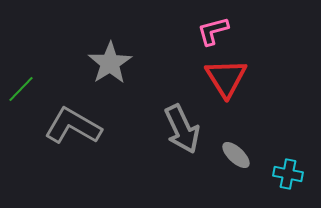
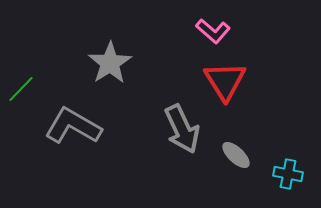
pink L-shape: rotated 124 degrees counterclockwise
red triangle: moved 1 px left, 3 px down
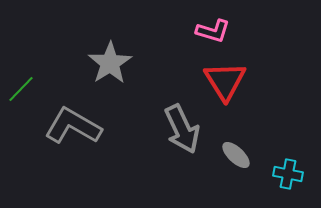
pink L-shape: rotated 24 degrees counterclockwise
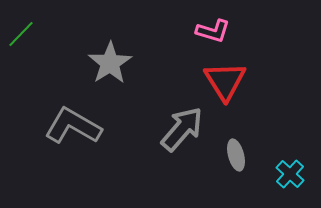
green line: moved 55 px up
gray arrow: rotated 114 degrees counterclockwise
gray ellipse: rotated 32 degrees clockwise
cyan cross: moved 2 px right; rotated 32 degrees clockwise
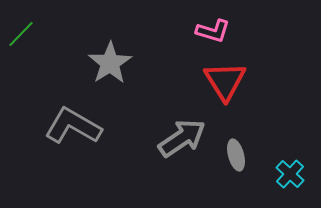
gray arrow: moved 9 px down; rotated 15 degrees clockwise
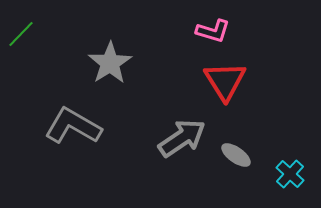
gray ellipse: rotated 40 degrees counterclockwise
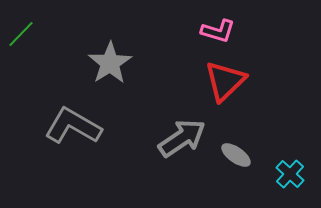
pink L-shape: moved 5 px right
red triangle: rotated 18 degrees clockwise
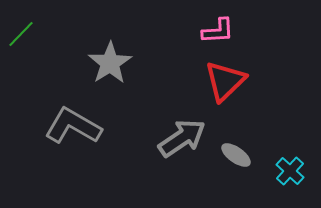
pink L-shape: rotated 20 degrees counterclockwise
cyan cross: moved 3 px up
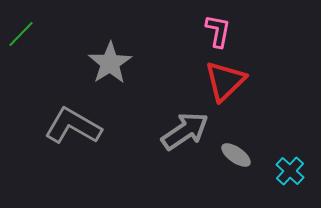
pink L-shape: rotated 76 degrees counterclockwise
gray arrow: moved 3 px right, 7 px up
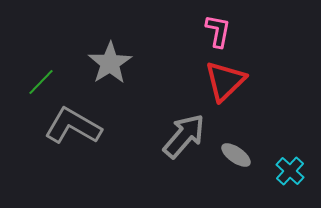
green line: moved 20 px right, 48 px down
gray arrow: moved 1 px left, 5 px down; rotated 15 degrees counterclockwise
